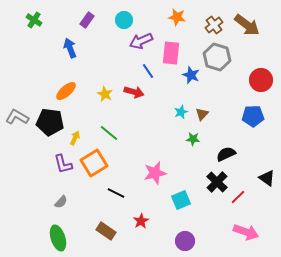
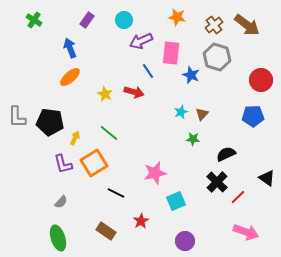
orange ellipse: moved 4 px right, 14 px up
gray L-shape: rotated 120 degrees counterclockwise
cyan square: moved 5 px left, 1 px down
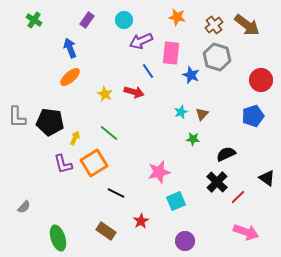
blue pentagon: rotated 15 degrees counterclockwise
pink star: moved 4 px right, 1 px up
gray semicircle: moved 37 px left, 5 px down
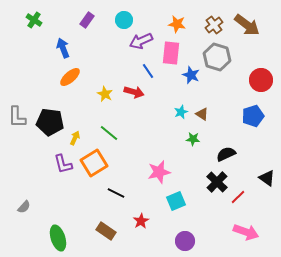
orange star: moved 7 px down
blue arrow: moved 7 px left
brown triangle: rotated 40 degrees counterclockwise
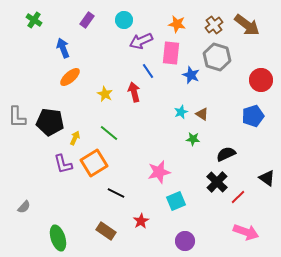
red arrow: rotated 120 degrees counterclockwise
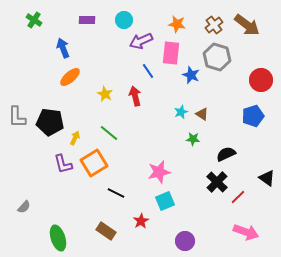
purple rectangle: rotated 56 degrees clockwise
red arrow: moved 1 px right, 4 px down
cyan square: moved 11 px left
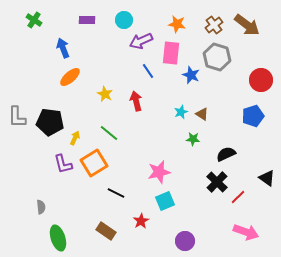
red arrow: moved 1 px right, 5 px down
gray semicircle: moved 17 px right; rotated 48 degrees counterclockwise
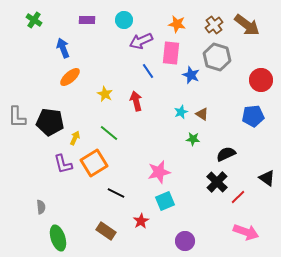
blue pentagon: rotated 10 degrees clockwise
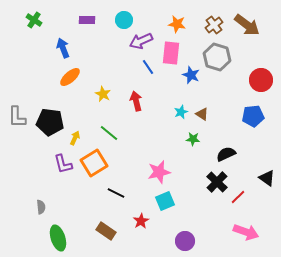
blue line: moved 4 px up
yellow star: moved 2 px left
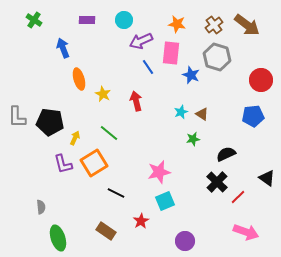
orange ellipse: moved 9 px right, 2 px down; rotated 65 degrees counterclockwise
green star: rotated 16 degrees counterclockwise
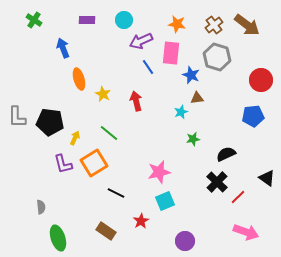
brown triangle: moved 5 px left, 16 px up; rotated 40 degrees counterclockwise
